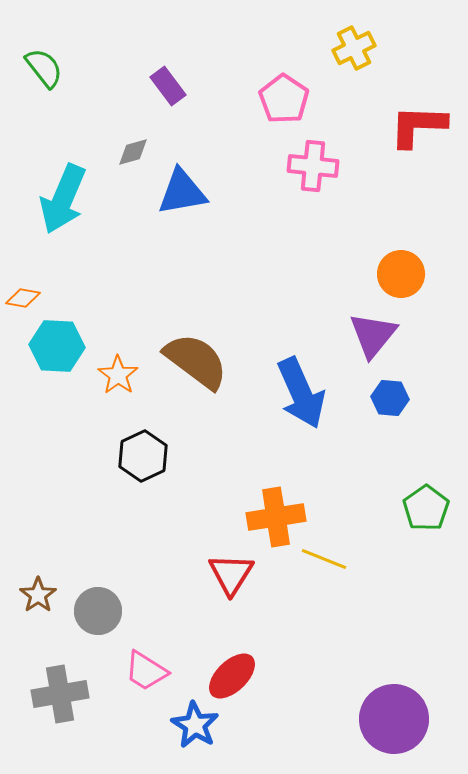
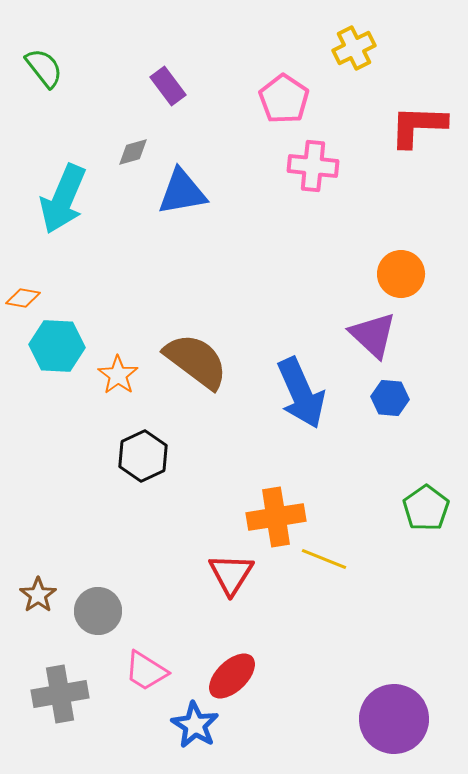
purple triangle: rotated 26 degrees counterclockwise
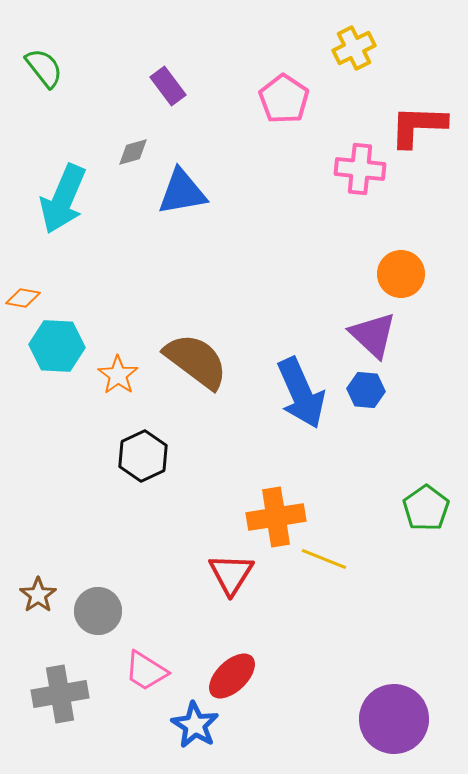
pink cross: moved 47 px right, 3 px down
blue hexagon: moved 24 px left, 8 px up
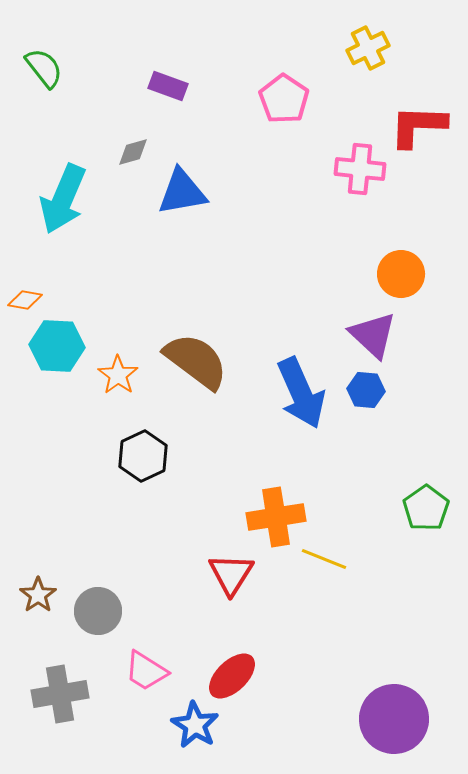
yellow cross: moved 14 px right
purple rectangle: rotated 33 degrees counterclockwise
orange diamond: moved 2 px right, 2 px down
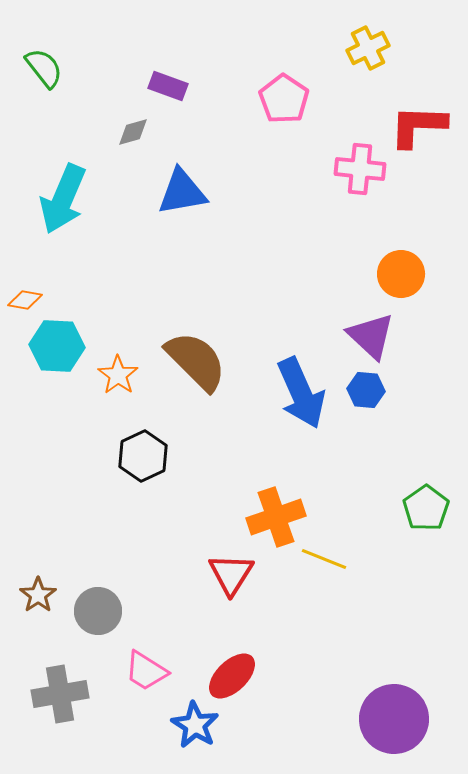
gray diamond: moved 20 px up
purple triangle: moved 2 px left, 1 px down
brown semicircle: rotated 8 degrees clockwise
orange cross: rotated 10 degrees counterclockwise
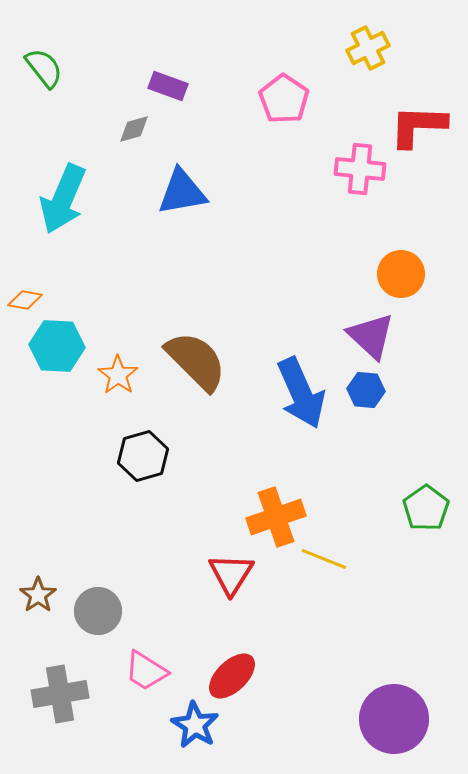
gray diamond: moved 1 px right, 3 px up
black hexagon: rotated 9 degrees clockwise
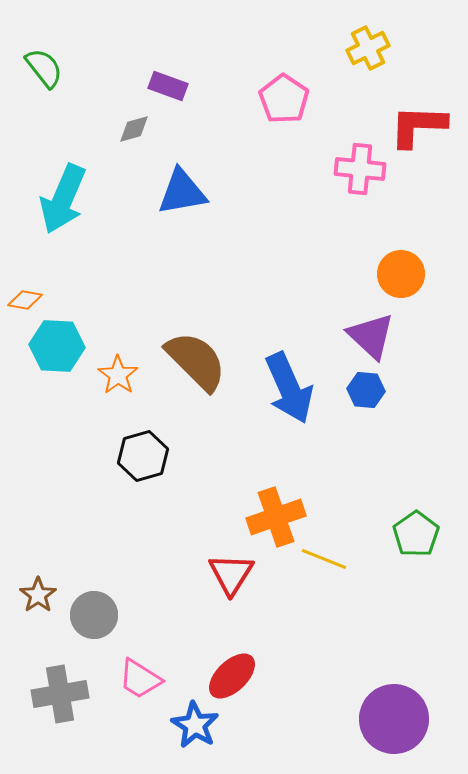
blue arrow: moved 12 px left, 5 px up
green pentagon: moved 10 px left, 26 px down
gray circle: moved 4 px left, 4 px down
pink trapezoid: moved 6 px left, 8 px down
